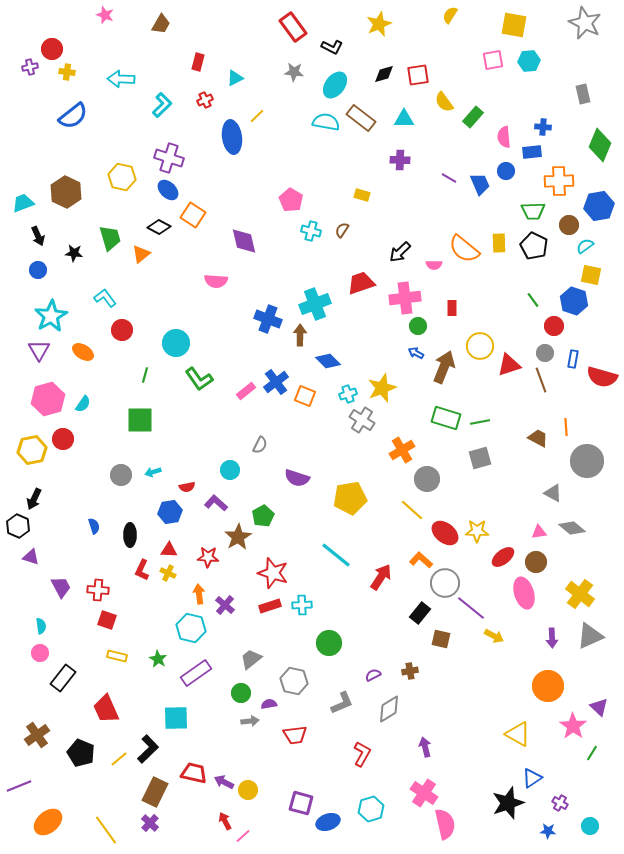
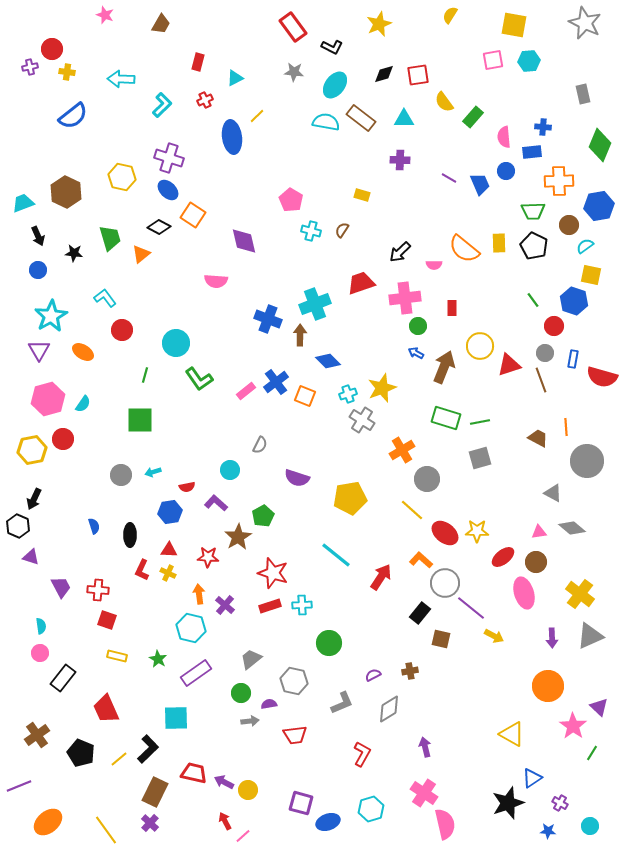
yellow triangle at (518, 734): moved 6 px left
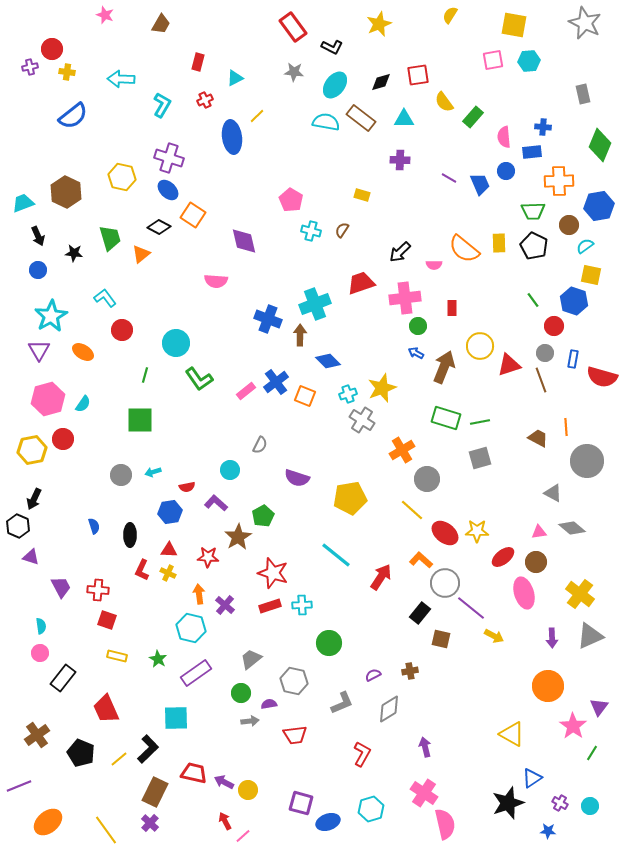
black diamond at (384, 74): moved 3 px left, 8 px down
cyan L-shape at (162, 105): rotated 15 degrees counterclockwise
purple triangle at (599, 707): rotated 24 degrees clockwise
cyan circle at (590, 826): moved 20 px up
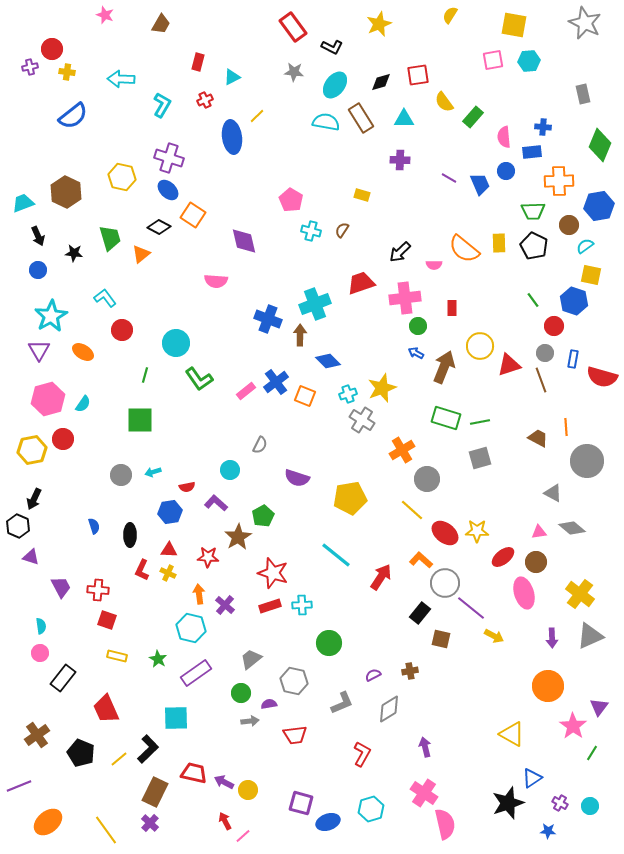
cyan triangle at (235, 78): moved 3 px left, 1 px up
brown rectangle at (361, 118): rotated 20 degrees clockwise
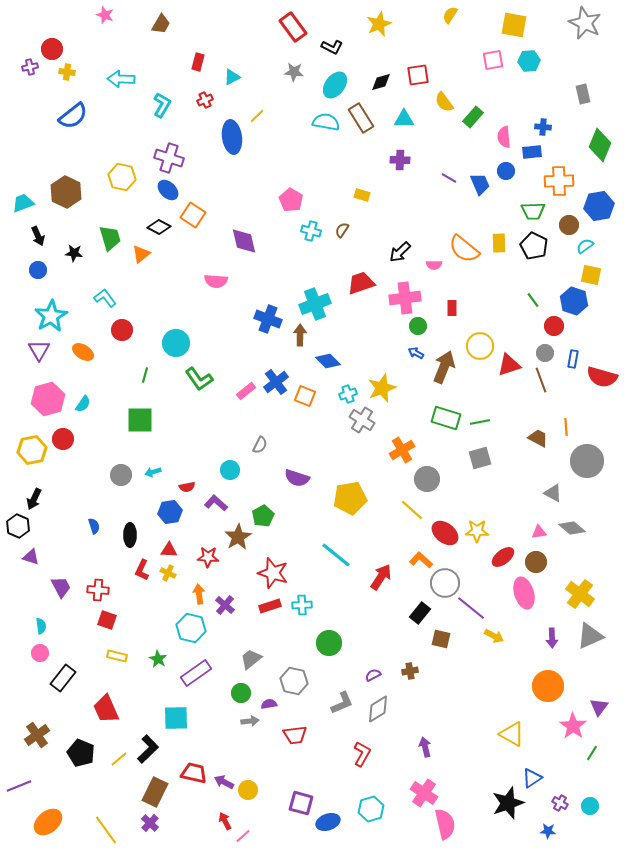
gray diamond at (389, 709): moved 11 px left
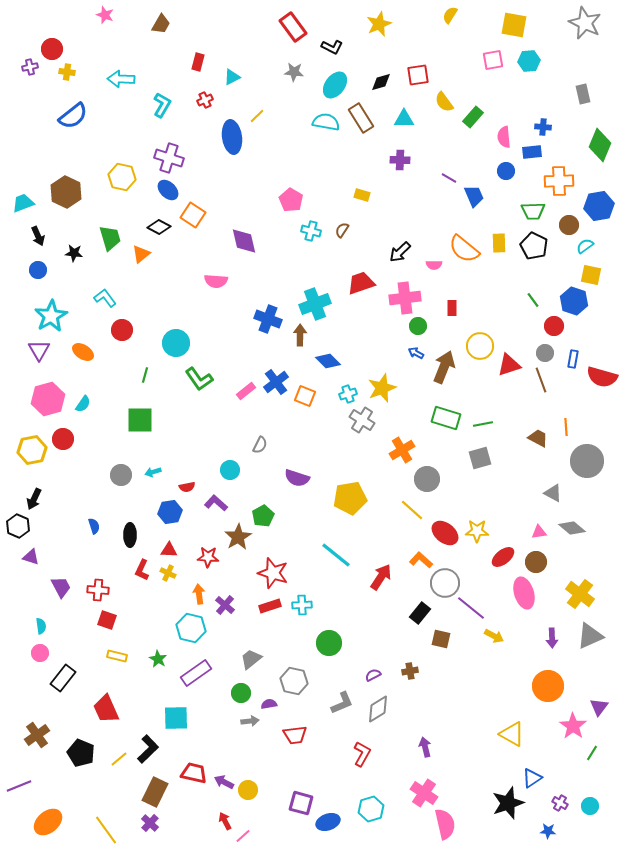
blue trapezoid at (480, 184): moved 6 px left, 12 px down
green line at (480, 422): moved 3 px right, 2 px down
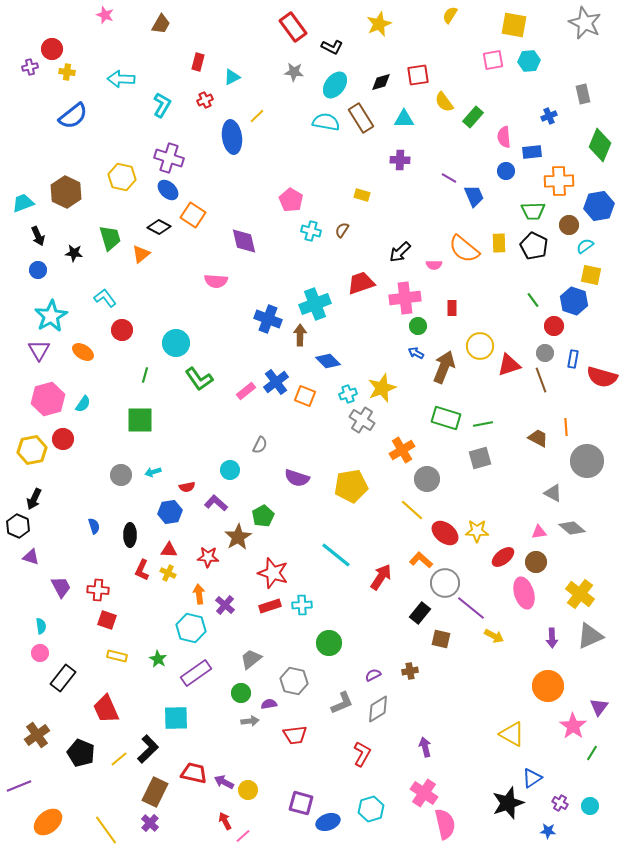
blue cross at (543, 127): moved 6 px right, 11 px up; rotated 28 degrees counterclockwise
yellow pentagon at (350, 498): moved 1 px right, 12 px up
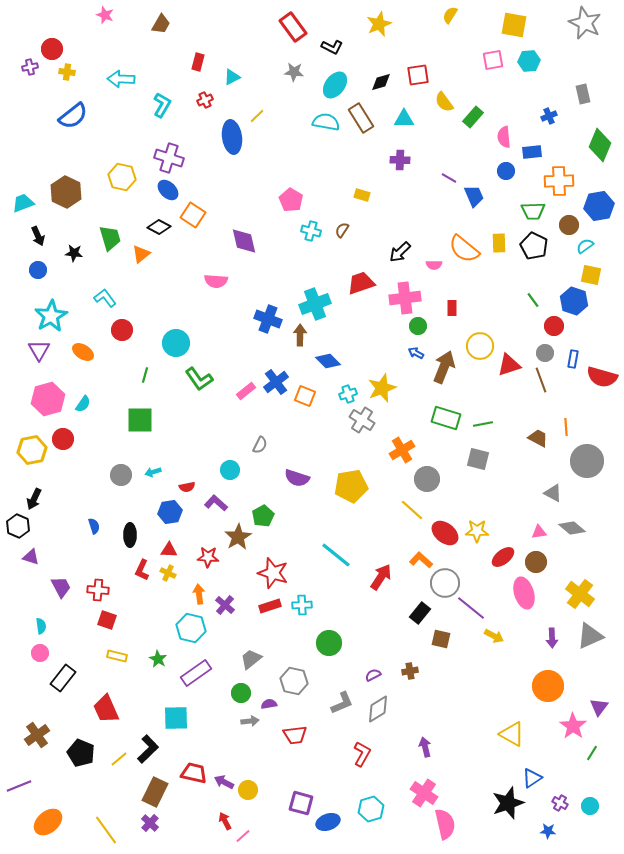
gray square at (480, 458): moved 2 px left, 1 px down; rotated 30 degrees clockwise
